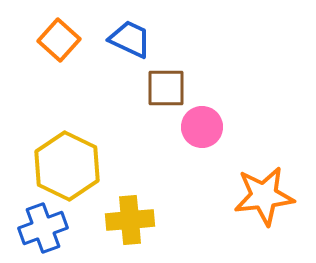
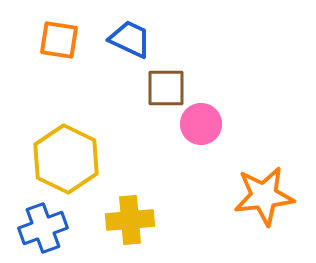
orange square: rotated 33 degrees counterclockwise
pink circle: moved 1 px left, 3 px up
yellow hexagon: moved 1 px left, 7 px up
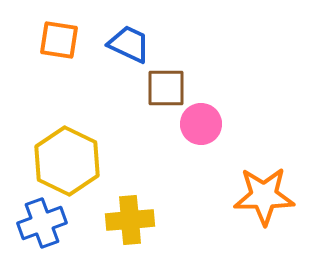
blue trapezoid: moved 1 px left, 5 px down
yellow hexagon: moved 1 px right, 2 px down
orange star: rotated 6 degrees clockwise
blue cross: moved 1 px left, 5 px up
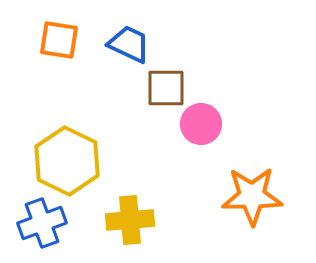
orange star: moved 12 px left
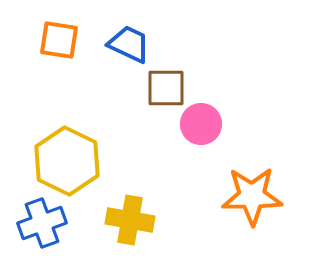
yellow cross: rotated 15 degrees clockwise
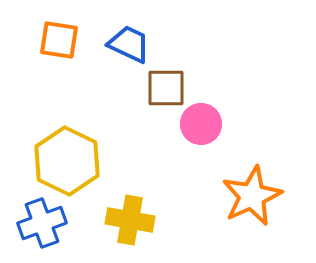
orange star: rotated 24 degrees counterclockwise
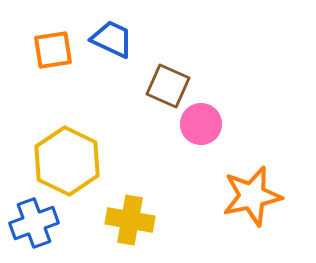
orange square: moved 6 px left, 10 px down; rotated 18 degrees counterclockwise
blue trapezoid: moved 17 px left, 5 px up
brown square: moved 2 px right, 2 px up; rotated 24 degrees clockwise
orange star: rotated 12 degrees clockwise
blue cross: moved 8 px left
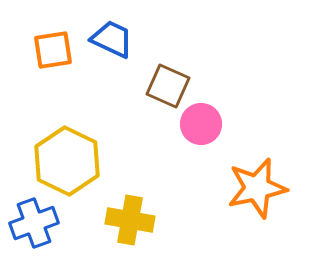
orange star: moved 5 px right, 8 px up
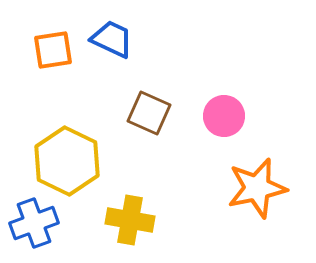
brown square: moved 19 px left, 27 px down
pink circle: moved 23 px right, 8 px up
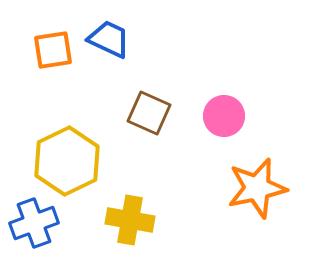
blue trapezoid: moved 3 px left
yellow hexagon: rotated 8 degrees clockwise
